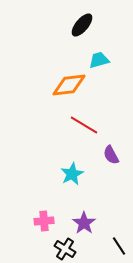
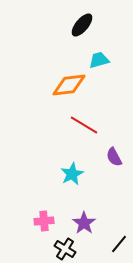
purple semicircle: moved 3 px right, 2 px down
black line: moved 2 px up; rotated 72 degrees clockwise
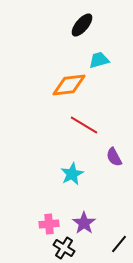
pink cross: moved 5 px right, 3 px down
black cross: moved 1 px left, 1 px up
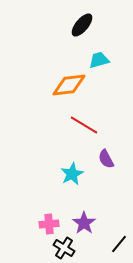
purple semicircle: moved 8 px left, 2 px down
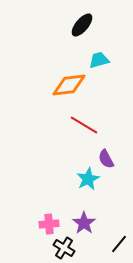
cyan star: moved 16 px right, 5 px down
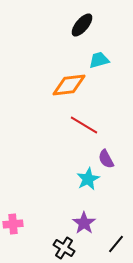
pink cross: moved 36 px left
black line: moved 3 px left
